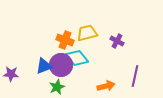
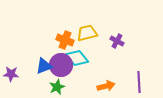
purple line: moved 4 px right, 6 px down; rotated 15 degrees counterclockwise
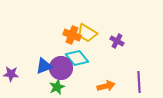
yellow trapezoid: rotated 135 degrees counterclockwise
orange cross: moved 7 px right, 5 px up
purple circle: moved 3 px down
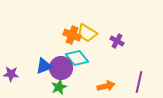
purple line: rotated 15 degrees clockwise
green star: moved 2 px right
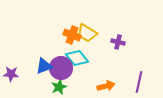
purple cross: moved 1 px right, 1 px down; rotated 16 degrees counterclockwise
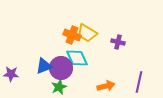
cyan diamond: rotated 15 degrees clockwise
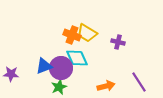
purple line: rotated 45 degrees counterclockwise
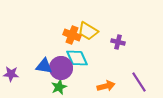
yellow trapezoid: moved 1 px right, 2 px up
blue triangle: rotated 30 degrees clockwise
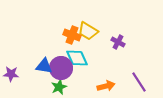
purple cross: rotated 16 degrees clockwise
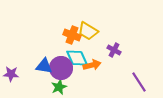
purple cross: moved 4 px left, 8 px down
orange arrow: moved 14 px left, 21 px up
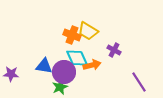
purple circle: moved 3 px right, 4 px down
green star: moved 1 px right
